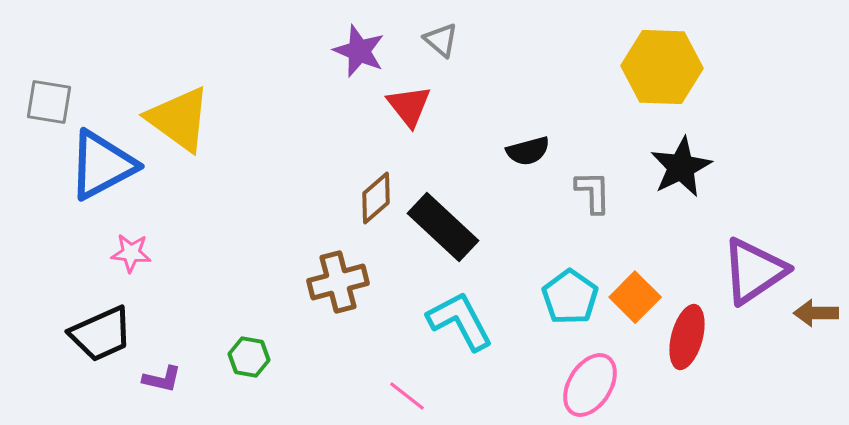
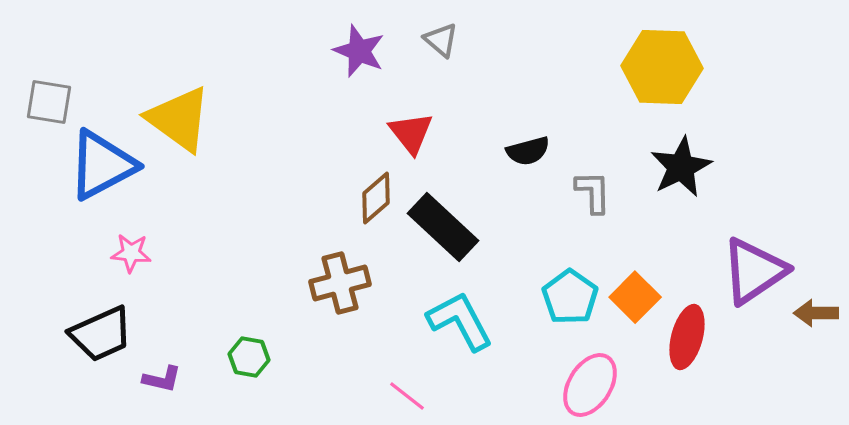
red triangle: moved 2 px right, 27 px down
brown cross: moved 2 px right, 1 px down
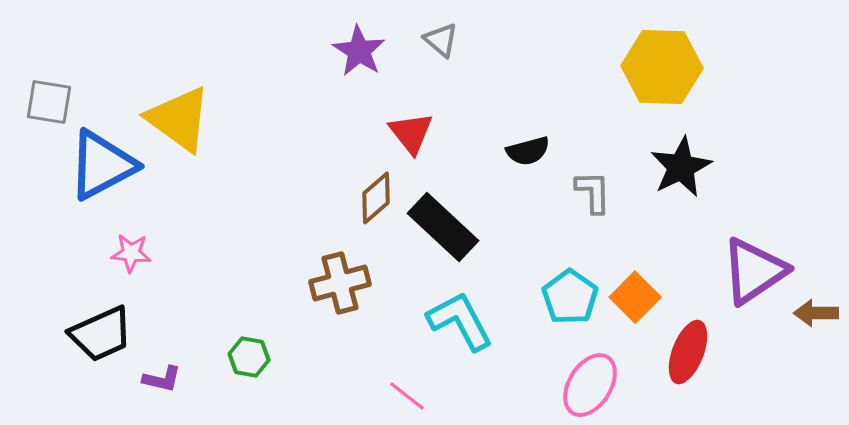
purple star: rotated 10 degrees clockwise
red ellipse: moved 1 px right, 15 px down; rotated 6 degrees clockwise
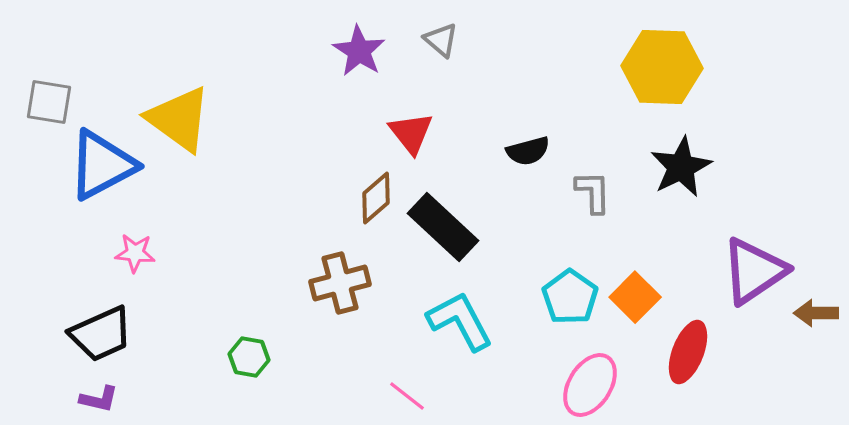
pink star: moved 4 px right
purple L-shape: moved 63 px left, 20 px down
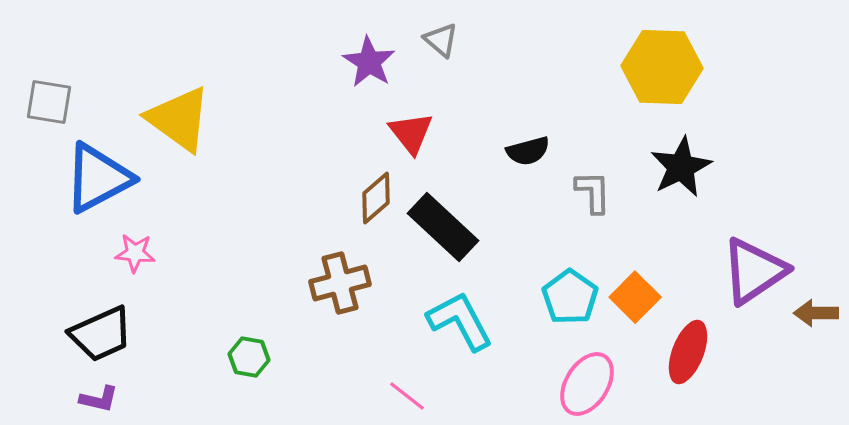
purple star: moved 10 px right, 11 px down
blue triangle: moved 4 px left, 13 px down
pink ellipse: moved 3 px left, 1 px up
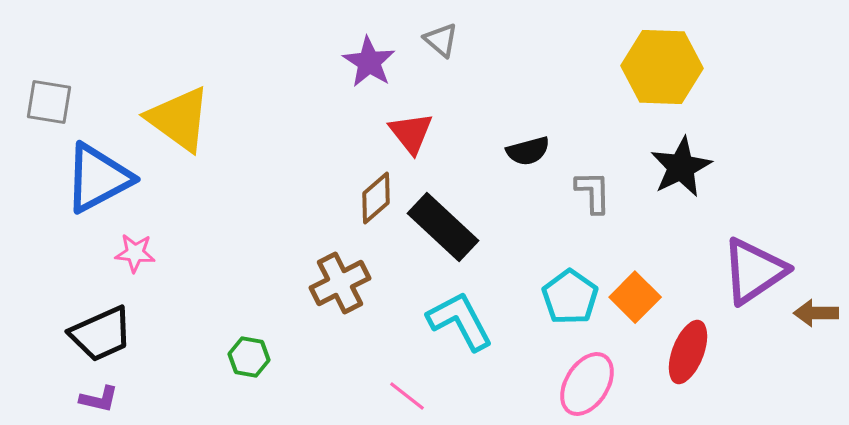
brown cross: rotated 12 degrees counterclockwise
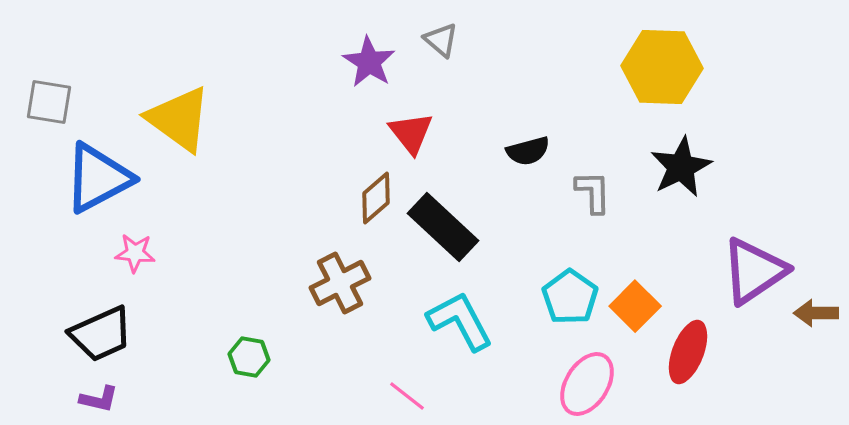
orange square: moved 9 px down
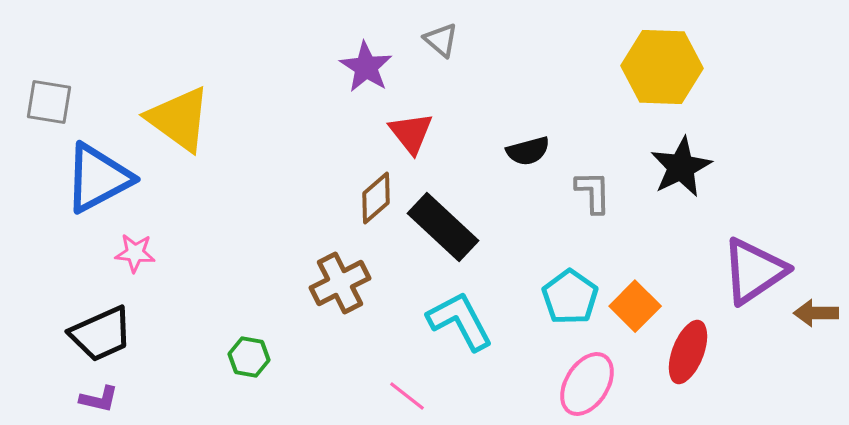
purple star: moved 3 px left, 5 px down
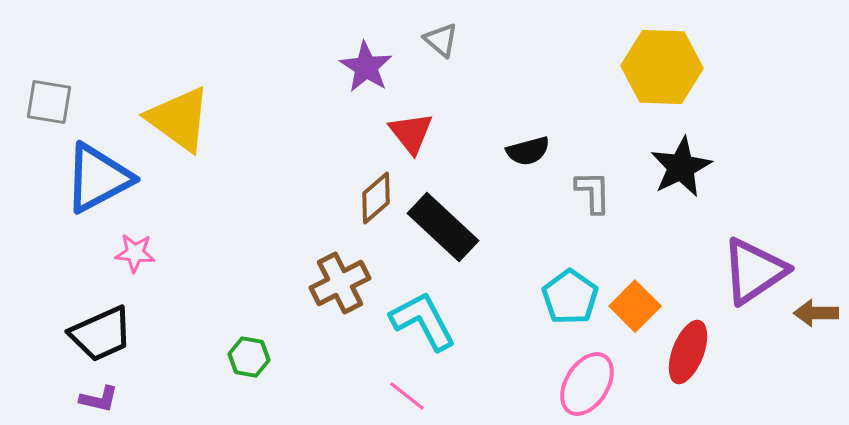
cyan L-shape: moved 37 px left
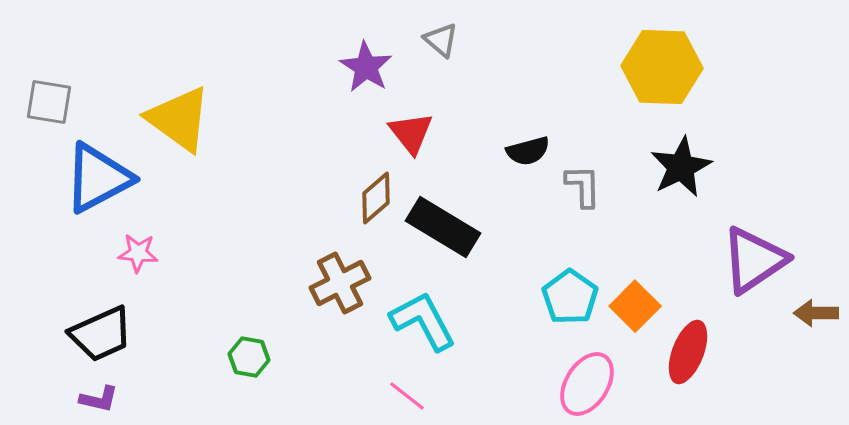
gray L-shape: moved 10 px left, 6 px up
black rectangle: rotated 12 degrees counterclockwise
pink star: moved 3 px right
purple triangle: moved 11 px up
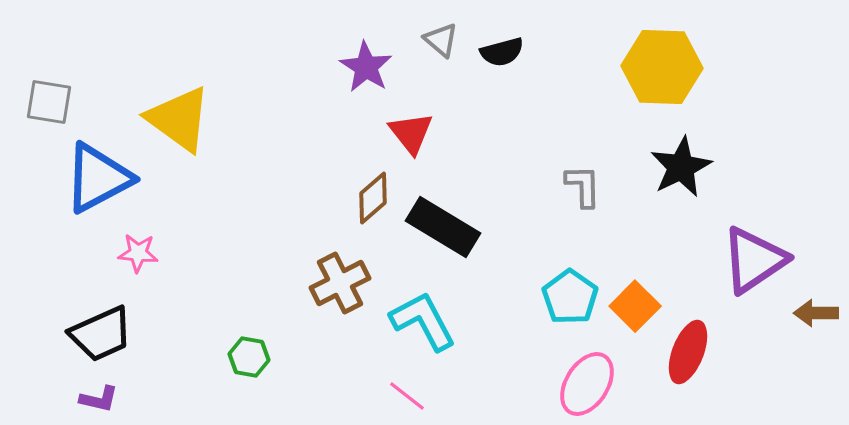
black semicircle: moved 26 px left, 99 px up
brown diamond: moved 3 px left
